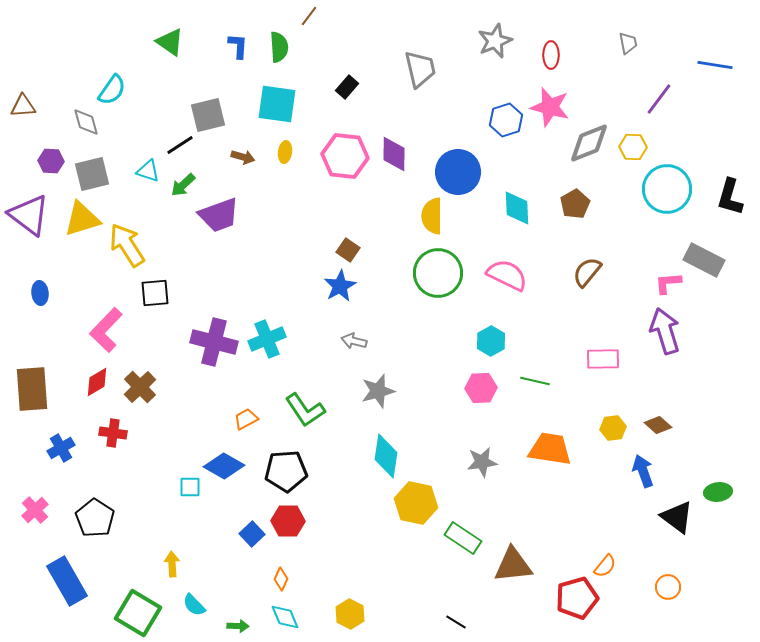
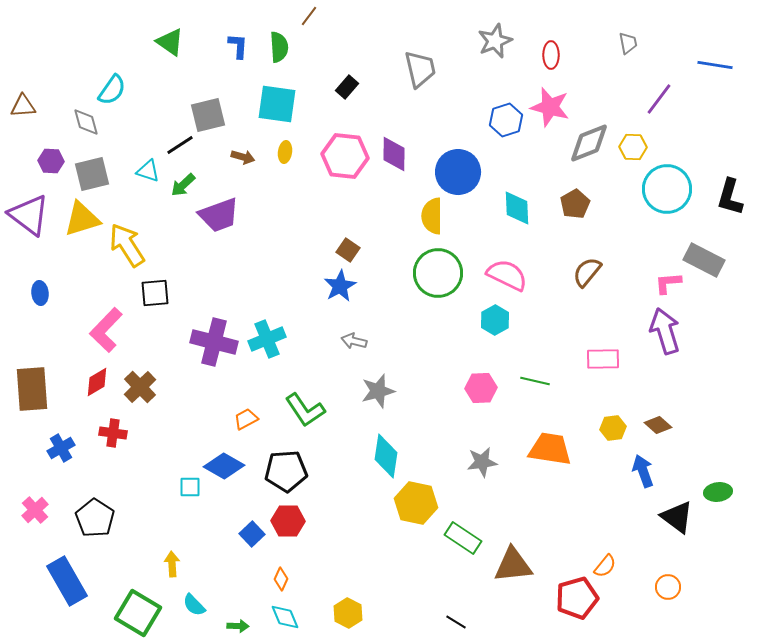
cyan hexagon at (491, 341): moved 4 px right, 21 px up
yellow hexagon at (350, 614): moved 2 px left, 1 px up
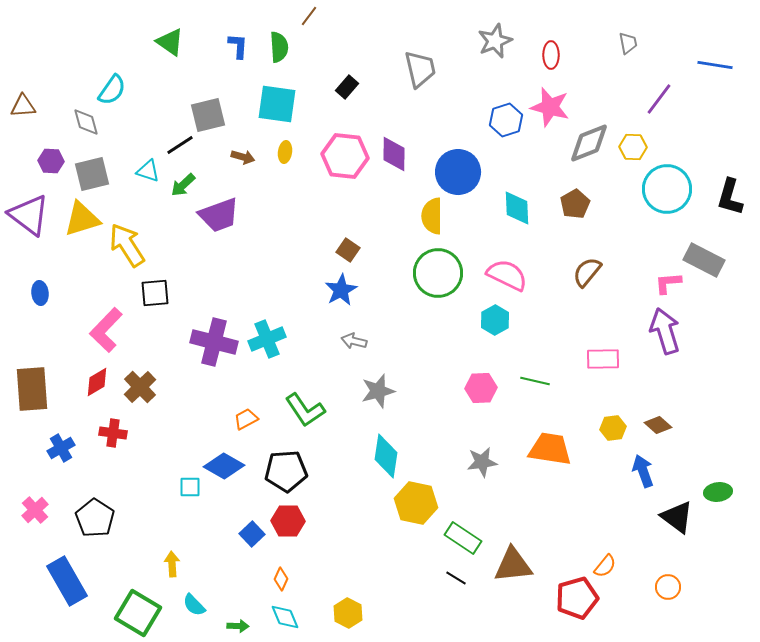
blue star at (340, 286): moved 1 px right, 4 px down
black line at (456, 622): moved 44 px up
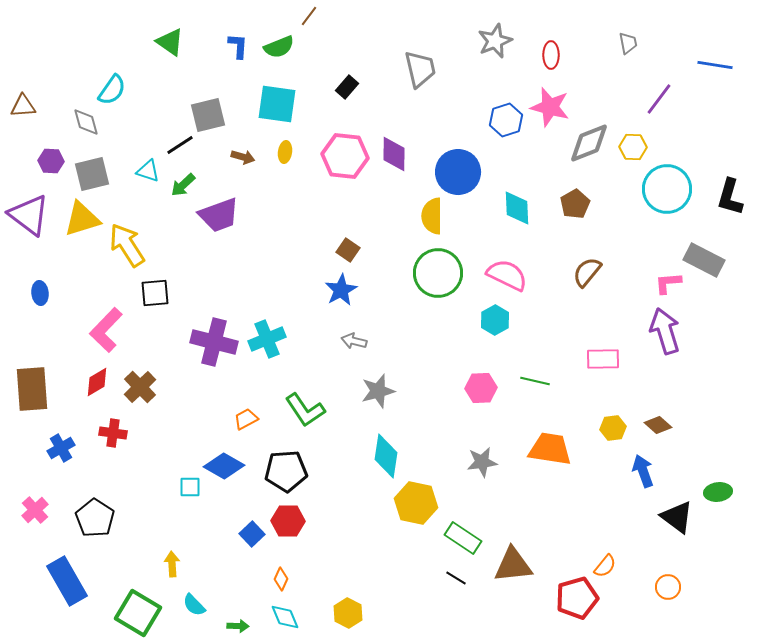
green semicircle at (279, 47): rotated 72 degrees clockwise
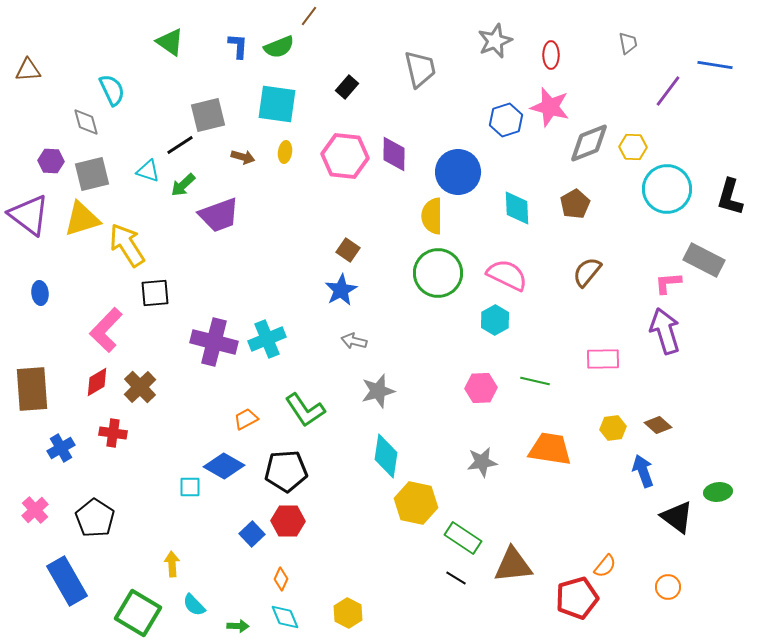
cyan semicircle at (112, 90): rotated 60 degrees counterclockwise
purple line at (659, 99): moved 9 px right, 8 px up
brown triangle at (23, 106): moved 5 px right, 36 px up
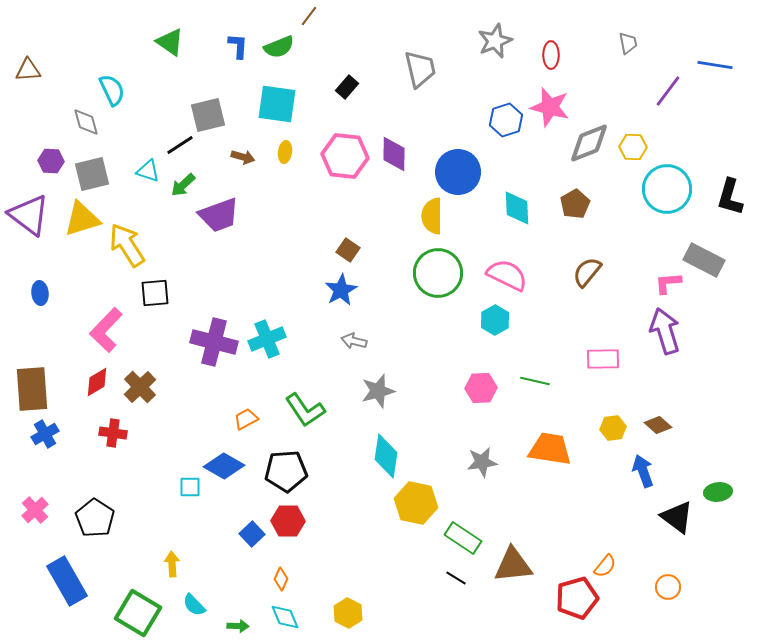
blue cross at (61, 448): moved 16 px left, 14 px up
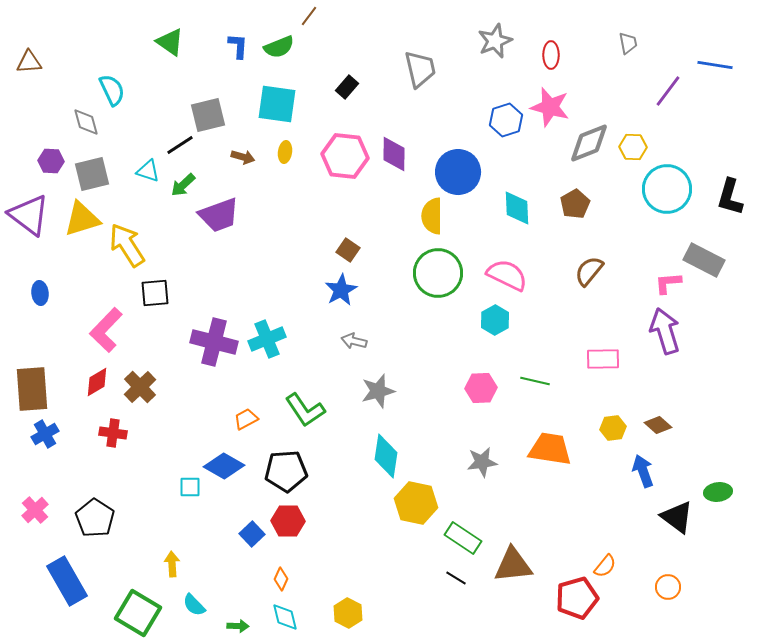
brown triangle at (28, 70): moved 1 px right, 8 px up
brown semicircle at (587, 272): moved 2 px right, 1 px up
cyan diamond at (285, 617): rotated 8 degrees clockwise
